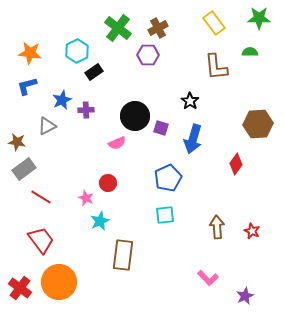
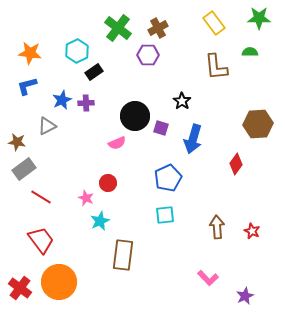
black star: moved 8 px left
purple cross: moved 7 px up
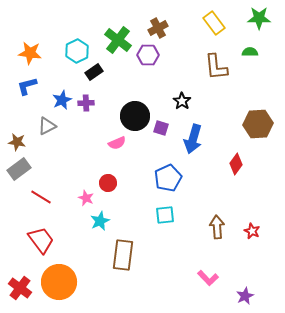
green cross: moved 12 px down
gray rectangle: moved 5 px left
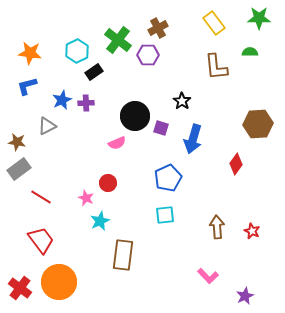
pink L-shape: moved 2 px up
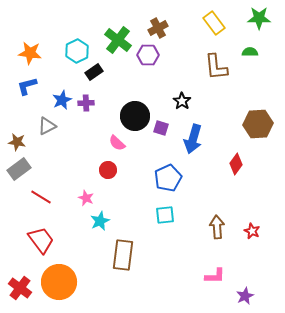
pink semicircle: rotated 66 degrees clockwise
red circle: moved 13 px up
pink L-shape: moved 7 px right; rotated 45 degrees counterclockwise
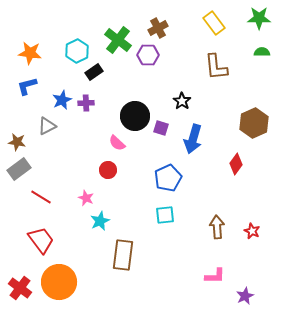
green semicircle: moved 12 px right
brown hexagon: moved 4 px left, 1 px up; rotated 20 degrees counterclockwise
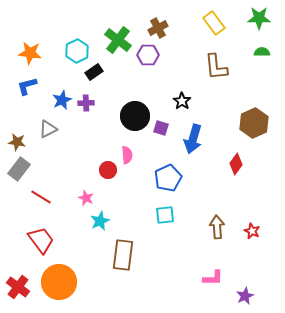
gray triangle: moved 1 px right, 3 px down
pink semicircle: moved 10 px right, 12 px down; rotated 138 degrees counterclockwise
gray rectangle: rotated 15 degrees counterclockwise
pink L-shape: moved 2 px left, 2 px down
red cross: moved 2 px left, 1 px up
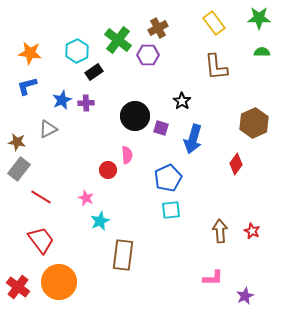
cyan square: moved 6 px right, 5 px up
brown arrow: moved 3 px right, 4 px down
